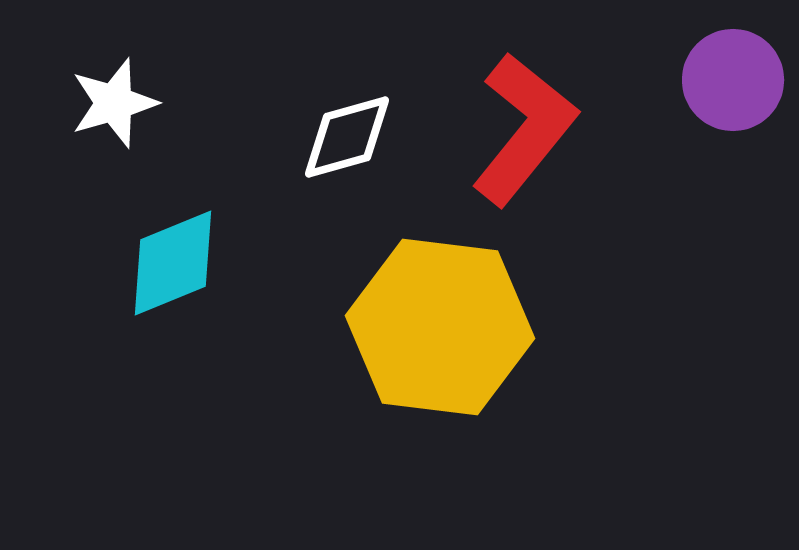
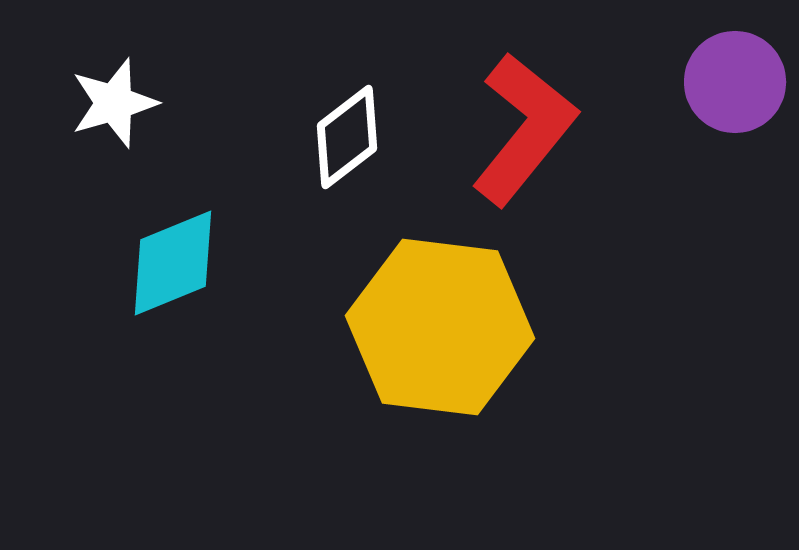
purple circle: moved 2 px right, 2 px down
white diamond: rotated 22 degrees counterclockwise
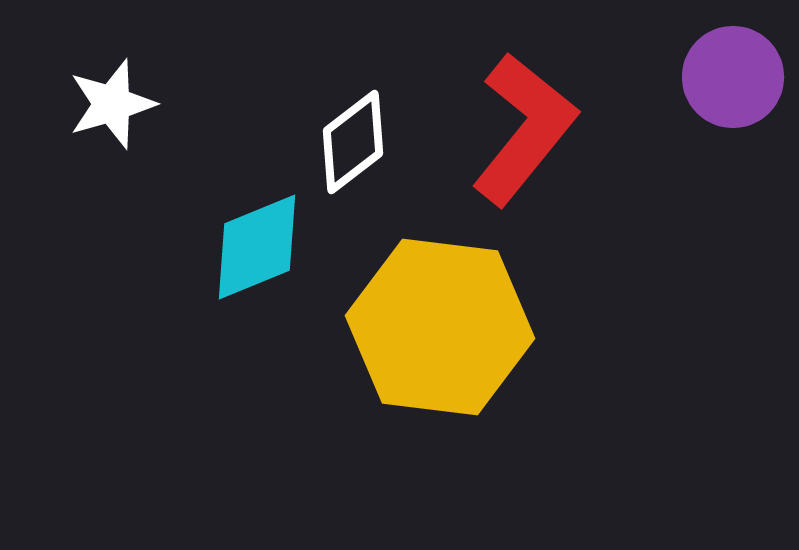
purple circle: moved 2 px left, 5 px up
white star: moved 2 px left, 1 px down
white diamond: moved 6 px right, 5 px down
cyan diamond: moved 84 px right, 16 px up
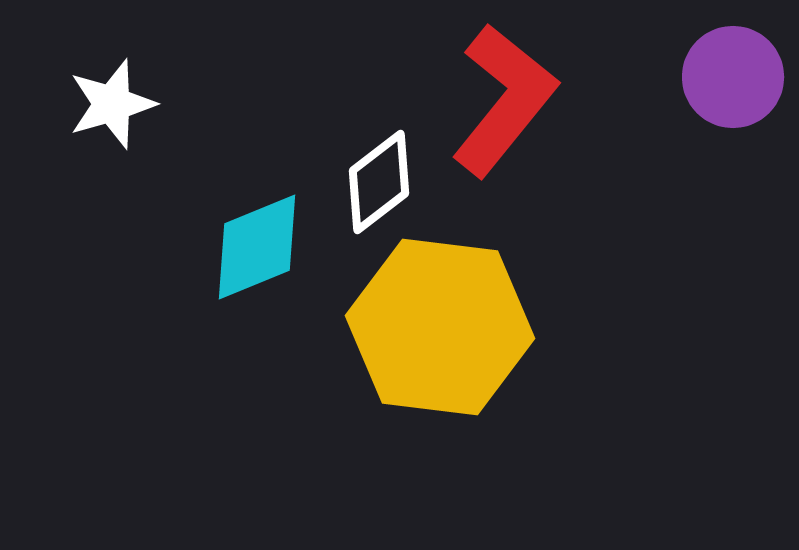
red L-shape: moved 20 px left, 29 px up
white diamond: moved 26 px right, 40 px down
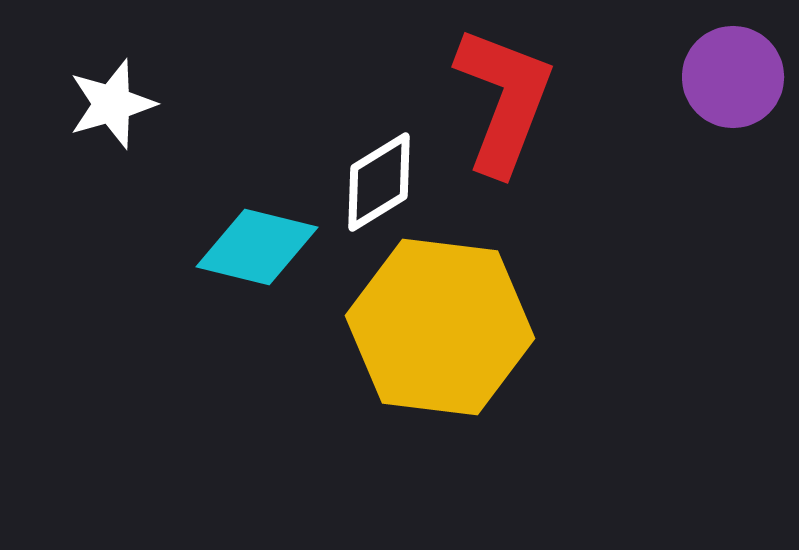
red L-shape: rotated 18 degrees counterclockwise
white diamond: rotated 6 degrees clockwise
cyan diamond: rotated 36 degrees clockwise
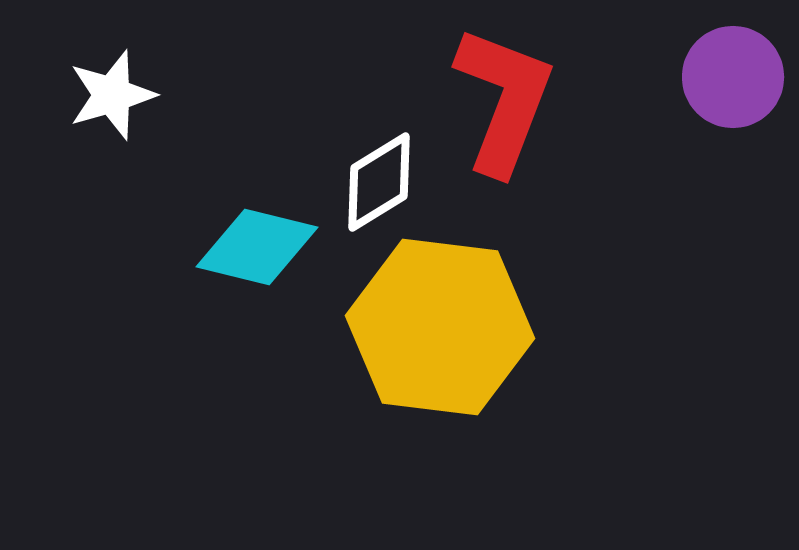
white star: moved 9 px up
